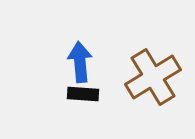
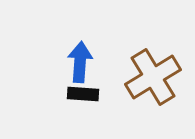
blue arrow: rotated 9 degrees clockwise
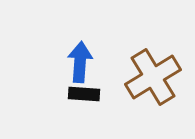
black rectangle: moved 1 px right
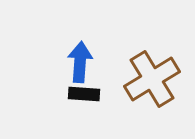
brown cross: moved 1 px left, 2 px down
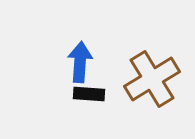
black rectangle: moved 5 px right
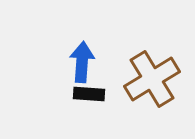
blue arrow: moved 2 px right
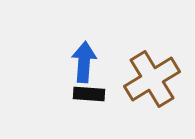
blue arrow: moved 2 px right
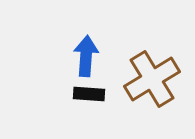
blue arrow: moved 2 px right, 6 px up
